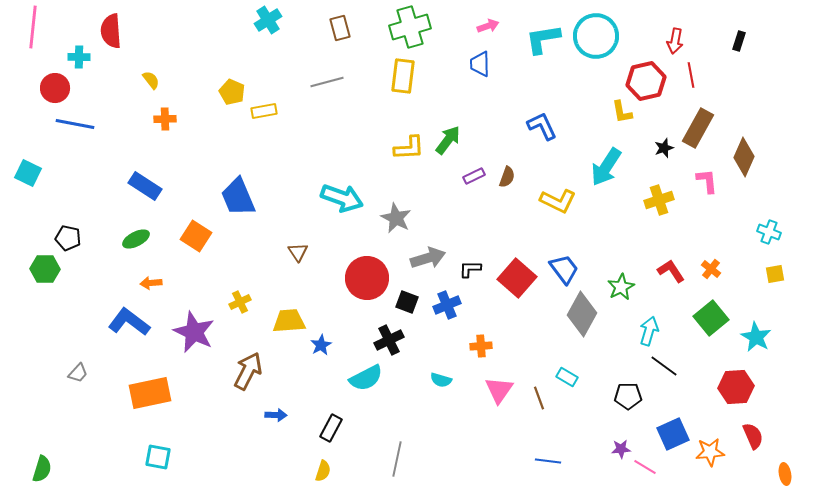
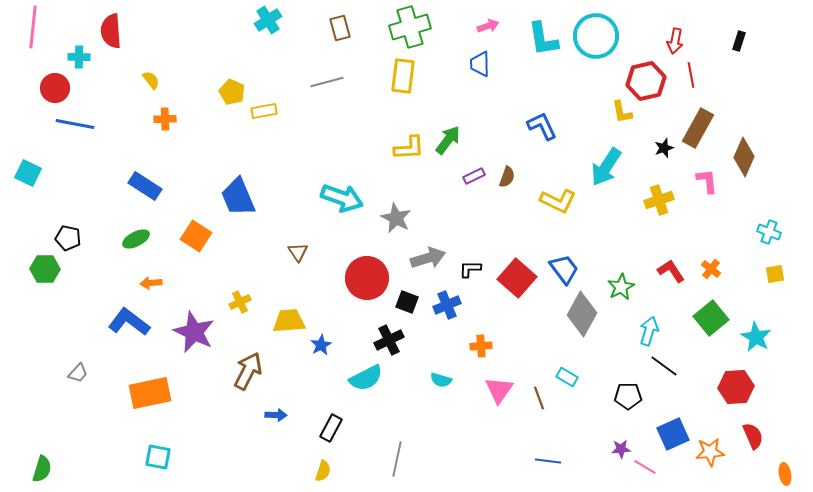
cyan L-shape at (543, 39): rotated 90 degrees counterclockwise
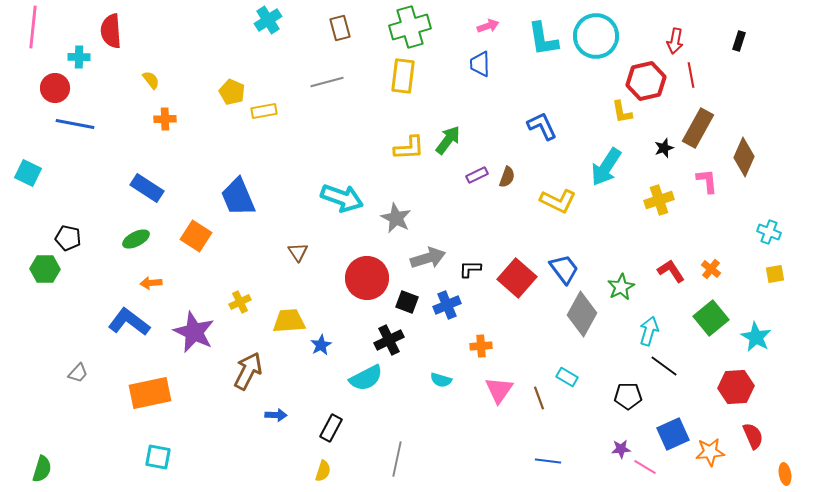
purple rectangle at (474, 176): moved 3 px right, 1 px up
blue rectangle at (145, 186): moved 2 px right, 2 px down
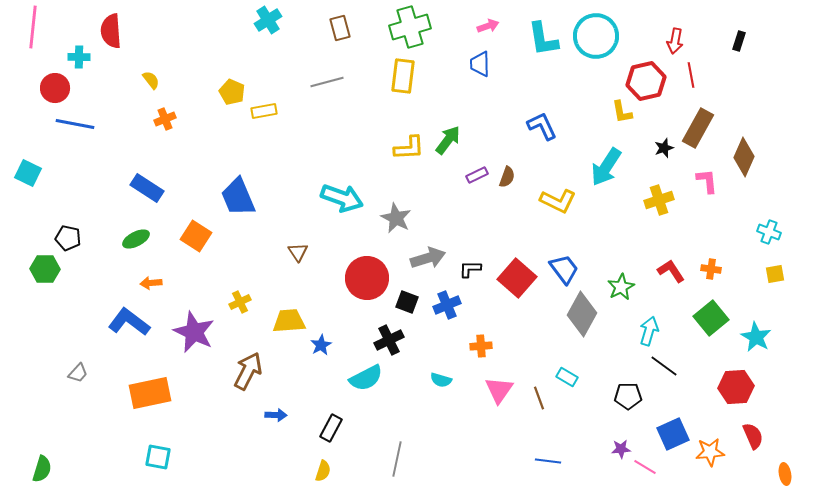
orange cross at (165, 119): rotated 20 degrees counterclockwise
orange cross at (711, 269): rotated 30 degrees counterclockwise
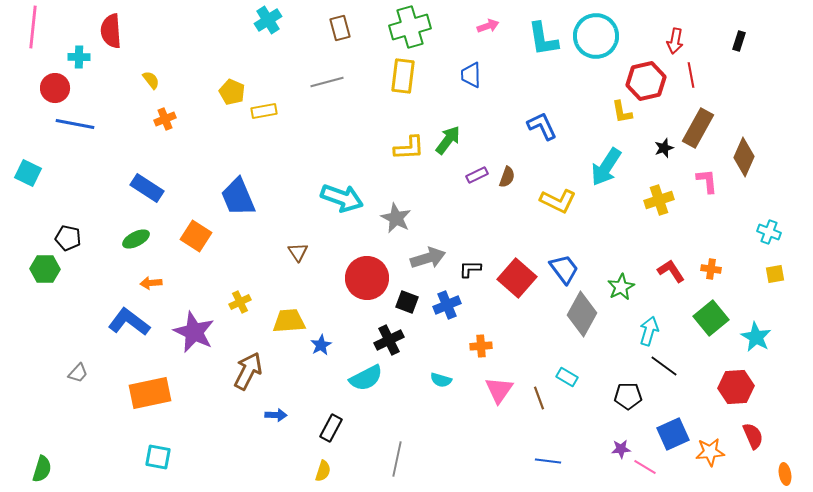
blue trapezoid at (480, 64): moved 9 px left, 11 px down
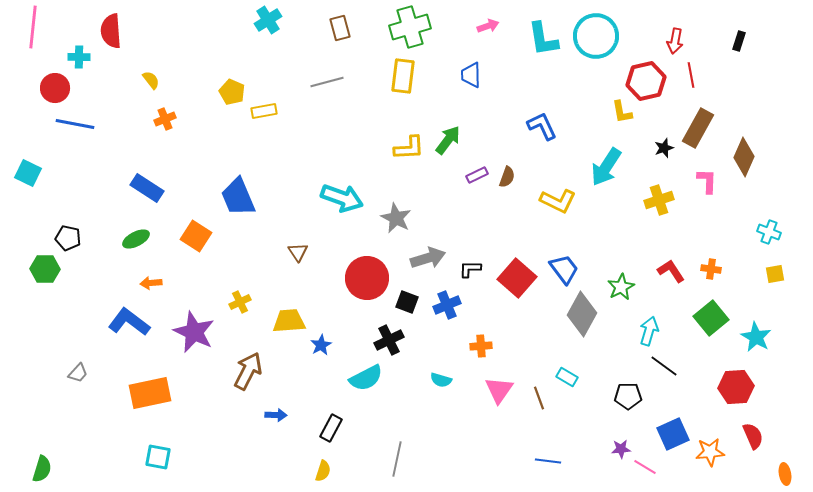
pink L-shape at (707, 181): rotated 8 degrees clockwise
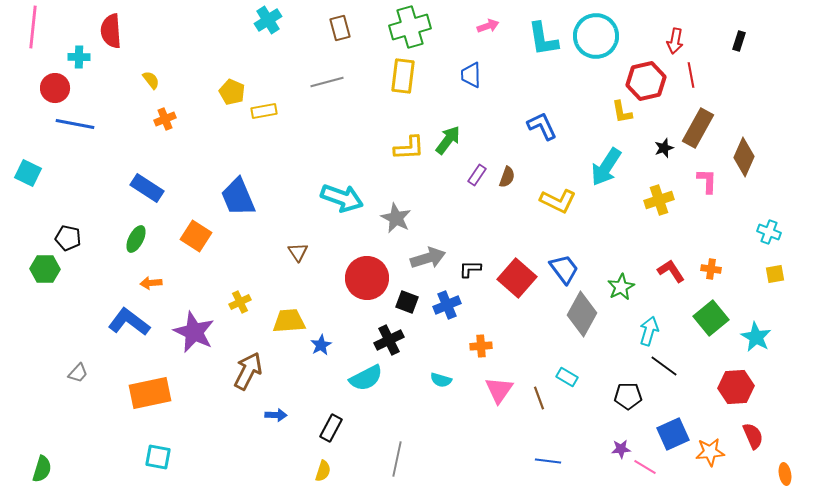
purple rectangle at (477, 175): rotated 30 degrees counterclockwise
green ellipse at (136, 239): rotated 36 degrees counterclockwise
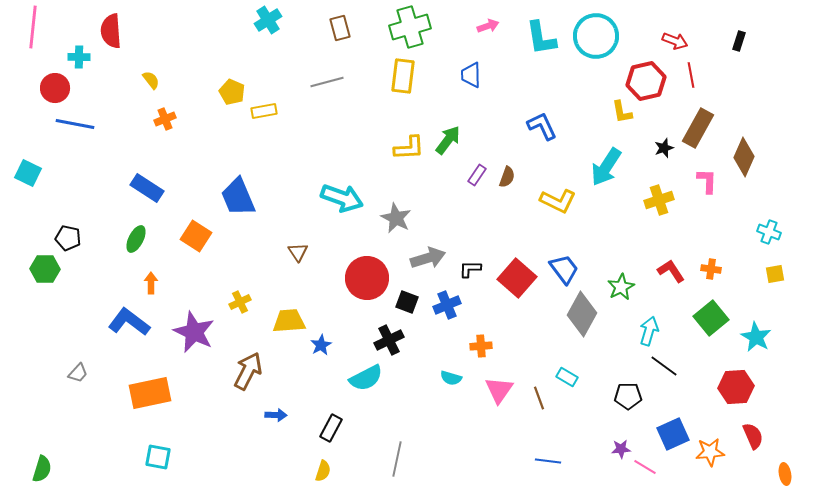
cyan L-shape at (543, 39): moved 2 px left, 1 px up
red arrow at (675, 41): rotated 80 degrees counterclockwise
orange arrow at (151, 283): rotated 95 degrees clockwise
cyan semicircle at (441, 380): moved 10 px right, 2 px up
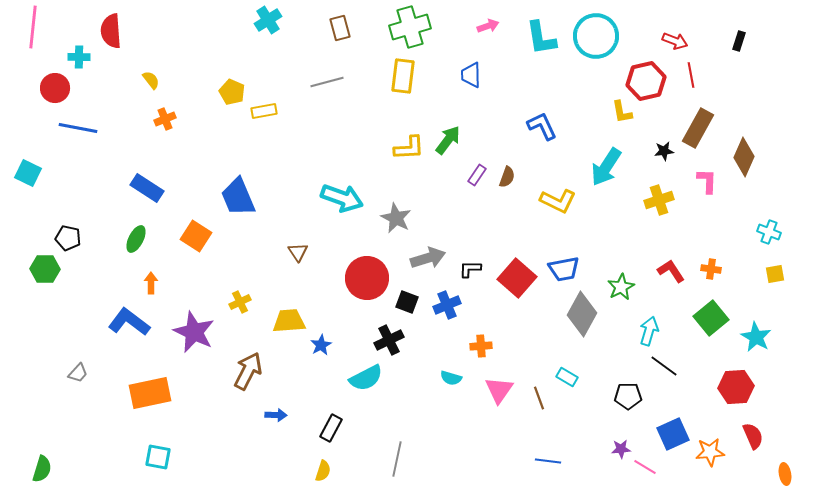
blue line at (75, 124): moved 3 px right, 4 px down
black star at (664, 148): moved 3 px down; rotated 12 degrees clockwise
blue trapezoid at (564, 269): rotated 116 degrees clockwise
